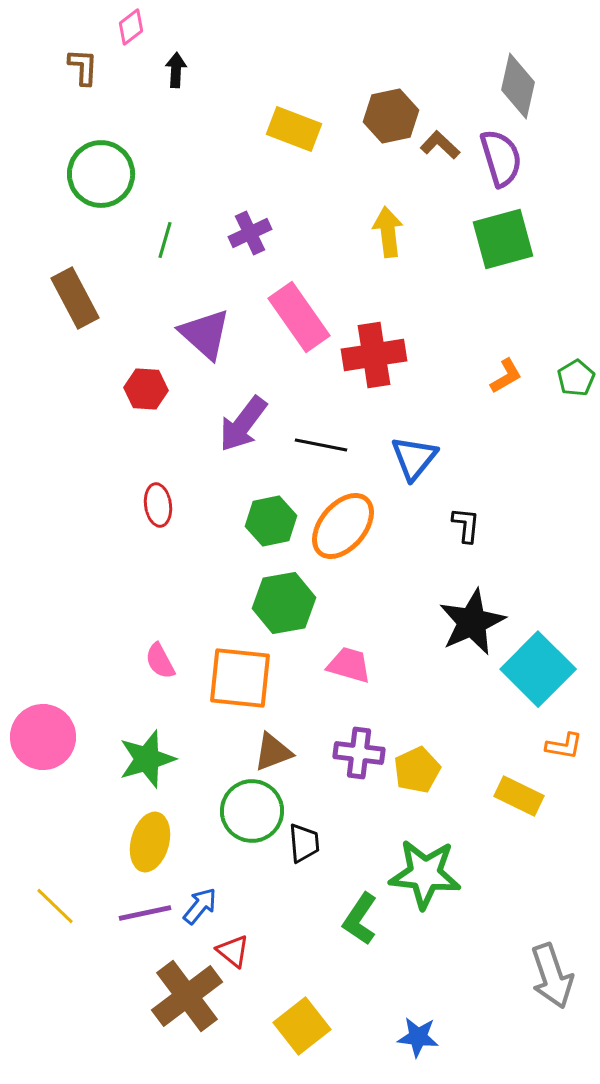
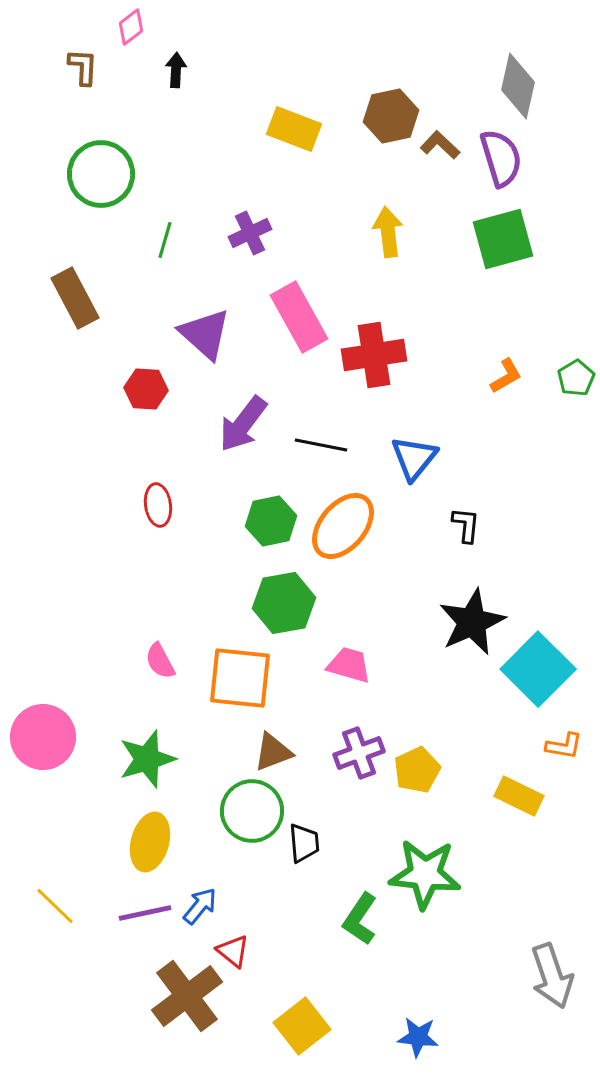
pink rectangle at (299, 317): rotated 6 degrees clockwise
purple cross at (359, 753): rotated 27 degrees counterclockwise
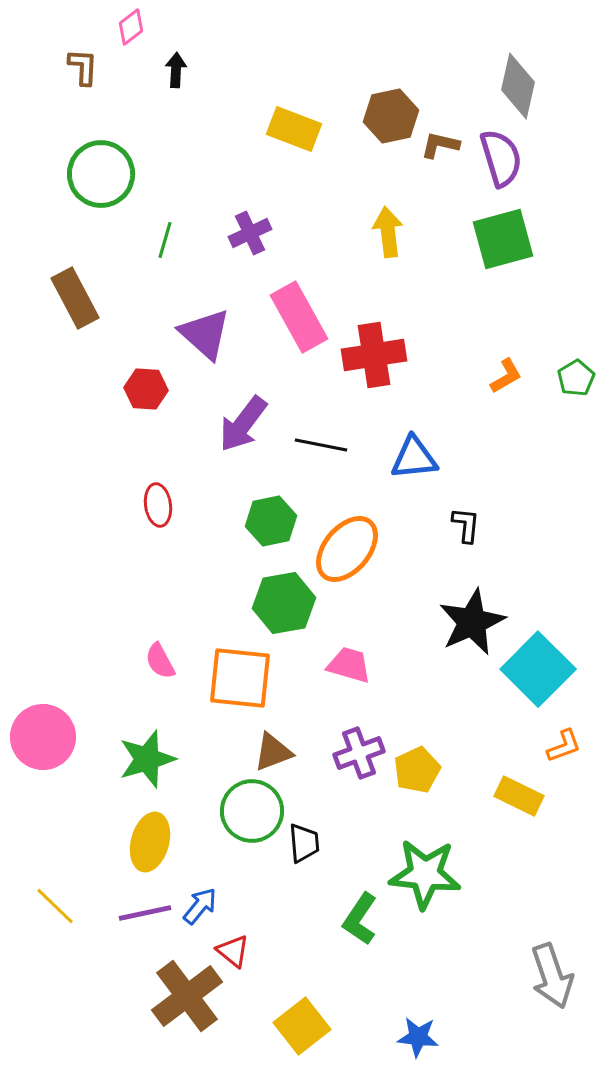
brown L-shape at (440, 145): rotated 30 degrees counterclockwise
blue triangle at (414, 458): rotated 45 degrees clockwise
orange ellipse at (343, 526): moved 4 px right, 23 px down
orange L-shape at (564, 746): rotated 30 degrees counterclockwise
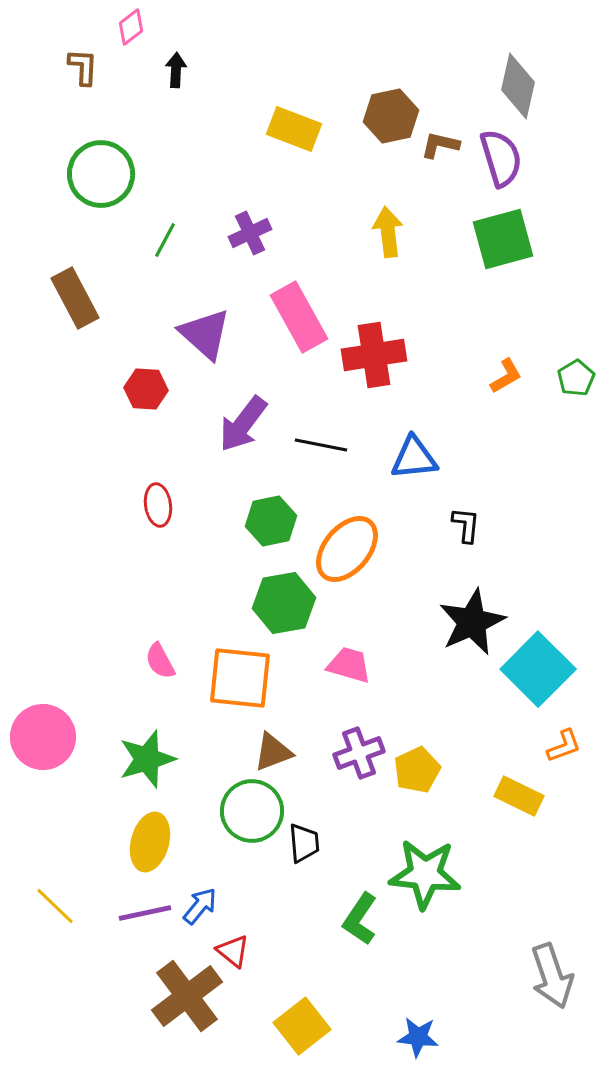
green line at (165, 240): rotated 12 degrees clockwise
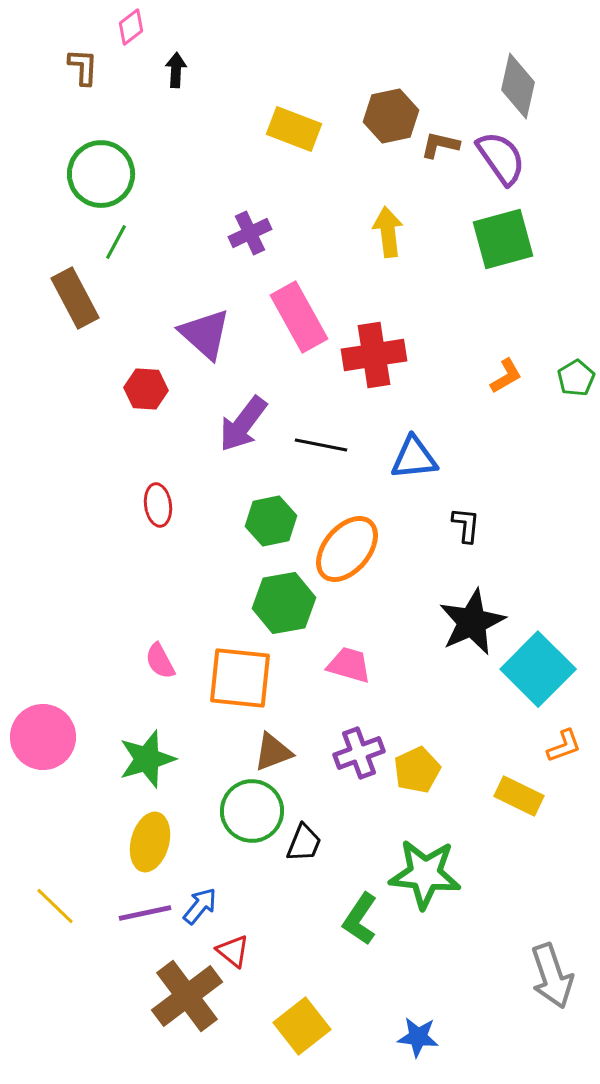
purple semicircle at (501, 158): rotated 18 degrees counterclockwise
green line at (165, 240): moved 49 px left, 2 px down
black trapezoid at (304, 843): rotated 27 degrees clockwise
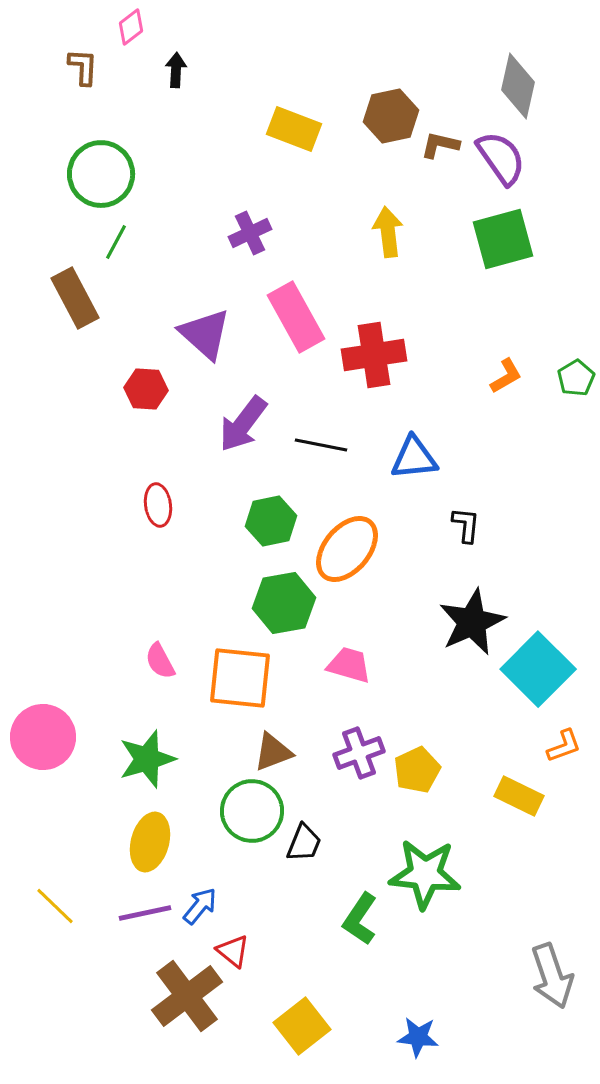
pink rectangle at (299, 317): moved 3 px left
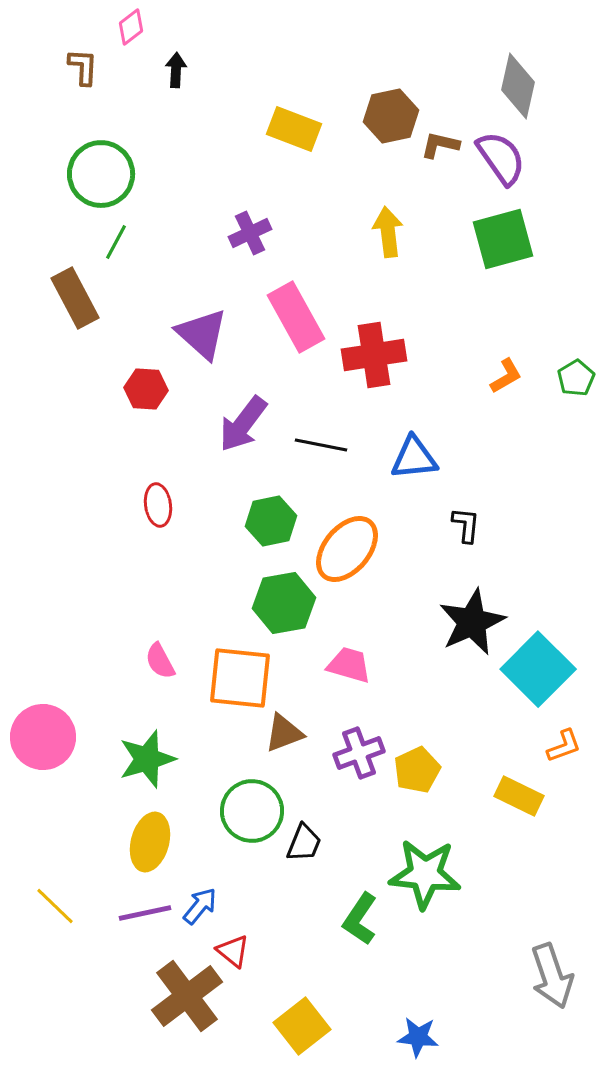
purple triangle at (205, 334): moved 3 px left
brown triangle at (273, 752): moved 11 px right, 19 px up
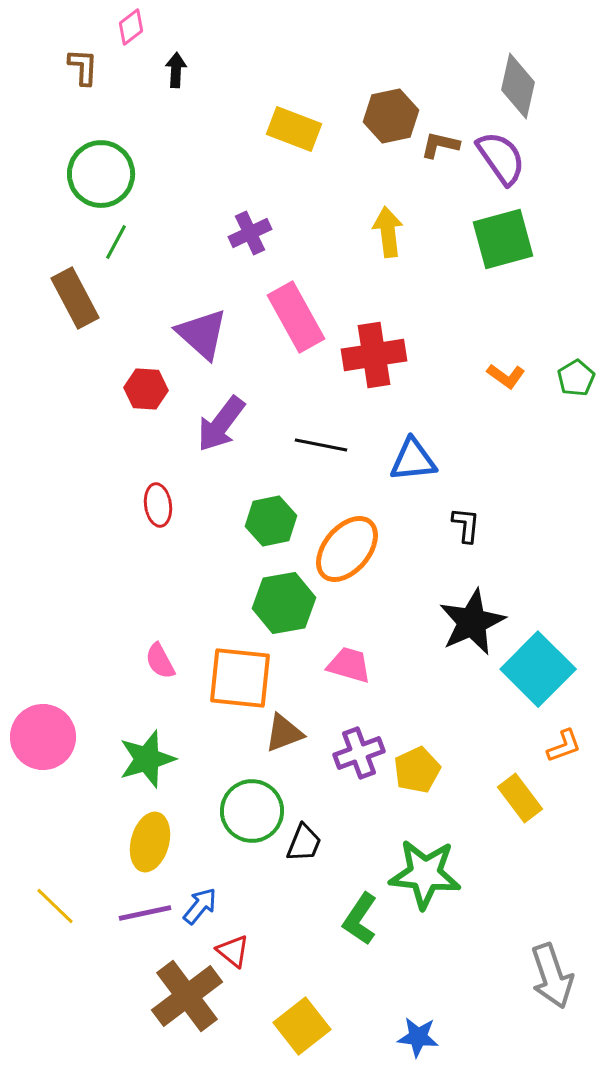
orange L-shape at (506, 376): rotated 66 degrees clockwise
purple arrow at (243, 424): moved 22 px left
blue triangle at (414, 458): moved 1 px left, 2 px down
yellow rectangle at (519, 796): moved 1 px right, 2 px down; rotated 27 degrees clockwise
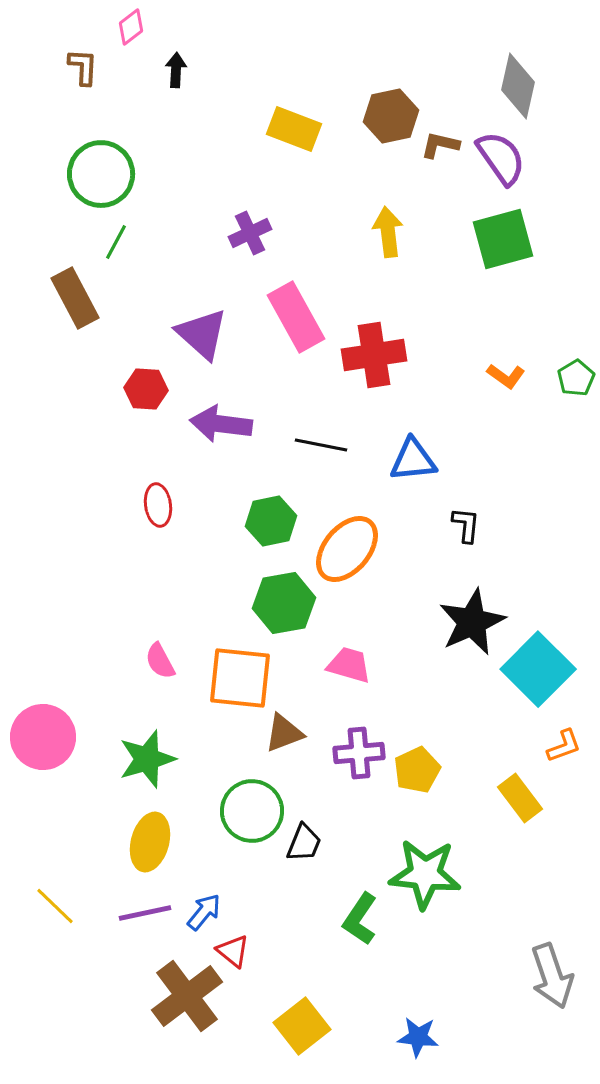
purple arrow at (221, 424): rotated 60 degrees clockwise
purple cross at (359, 753): rotated 15 degrees clockwise
blue arrow at (200, 906): moved 4 px right, 6 px down
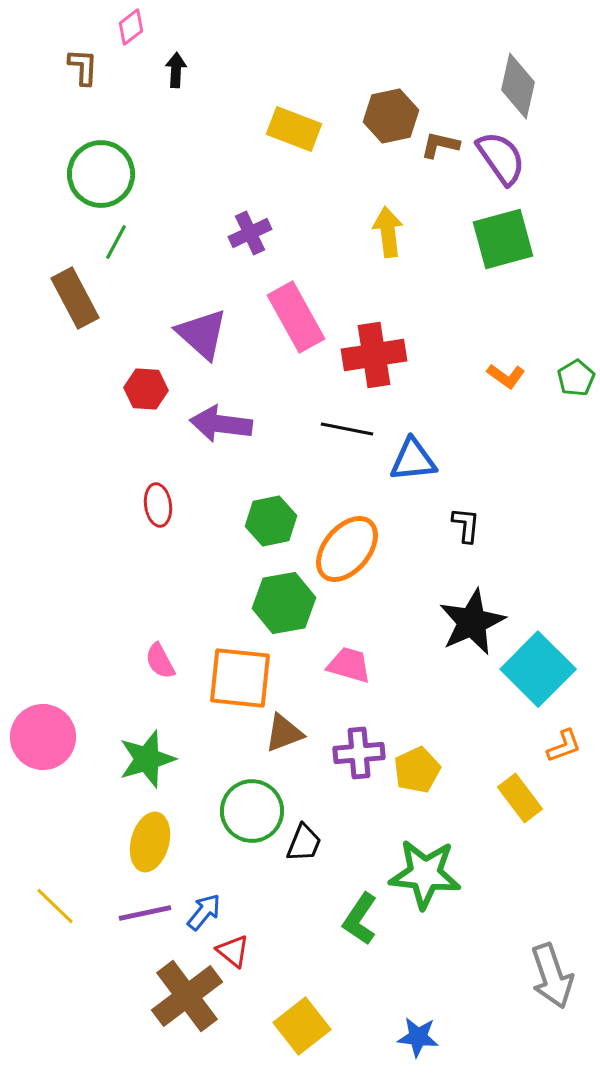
black line at (321, 445): moved 26 px right, 16 px up
